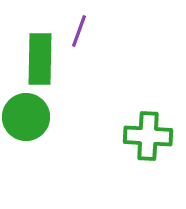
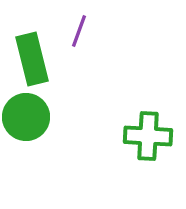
green rectangle: moved 8 px left; rotated 15 degrees counterclockwise
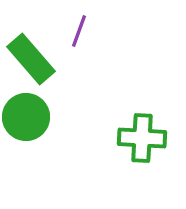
green rectangle: moved 1 px left; rotated 27 degrees counterclockwise
green cross: moved 6 px left, 2 px down
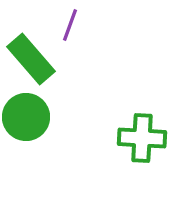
purple line: moved 9 px left, 6 px up
